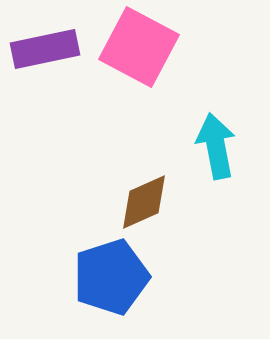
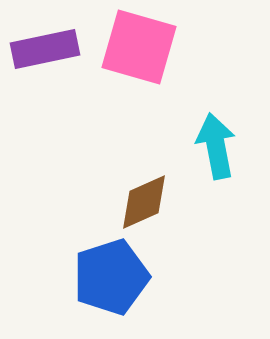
pink square: rotated 12 degrees counterclockwise
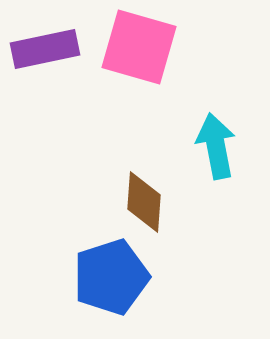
brown diamond: rotated 62 degrees counterclockwise
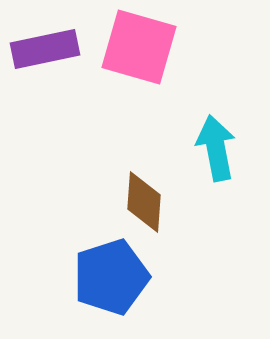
cyan arrow: moved 2 px down
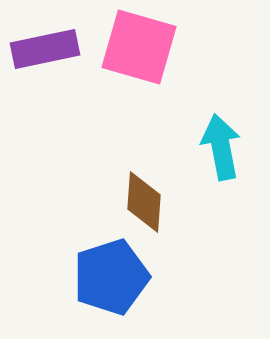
cyan arrow: moved 5 px right, 1 px up
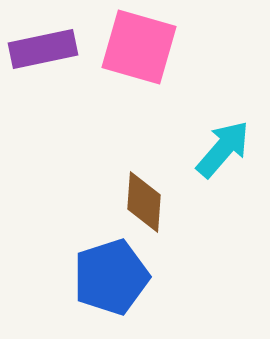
purple rectangle: moved 2 px left
cyan arrow: moved 2 px right, 2 px down; rotated 52 degrees clockwise
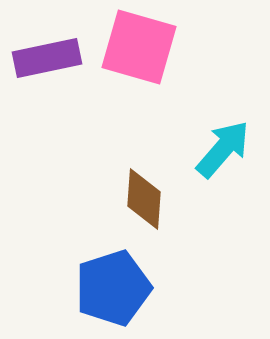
purple rectangle: moved 4 px right, 9 px down
brown diamond: moved 3 px up
blue pentagon: moved 2 px right, 11 px down
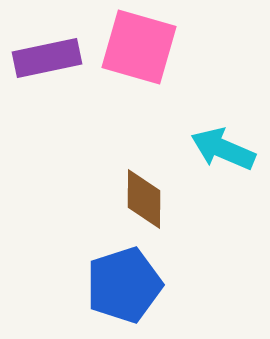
cyan arrow: rotated 108 degrees counterclockwise
brown diamond: rotated 4 degrees counterclockwise
blue pentagon: moved 11 px right, 3 px up
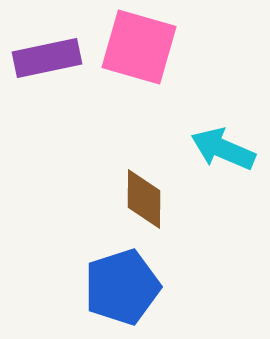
blue pentagon: moved 2 px left, 2 px down
